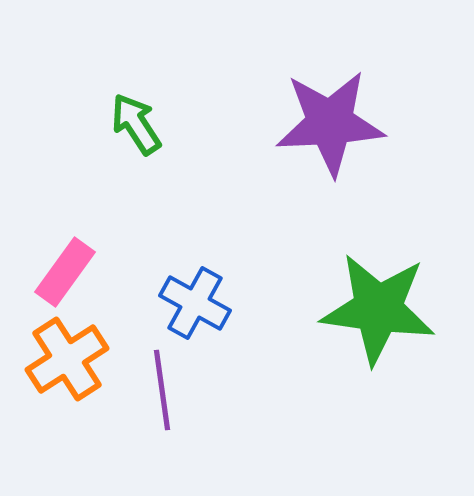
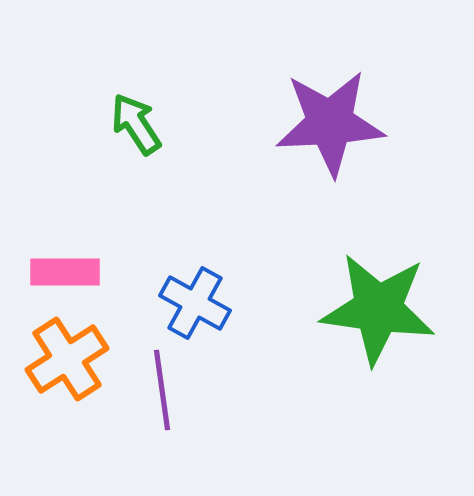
pink rectangle: rotated 54 degrees clockwise
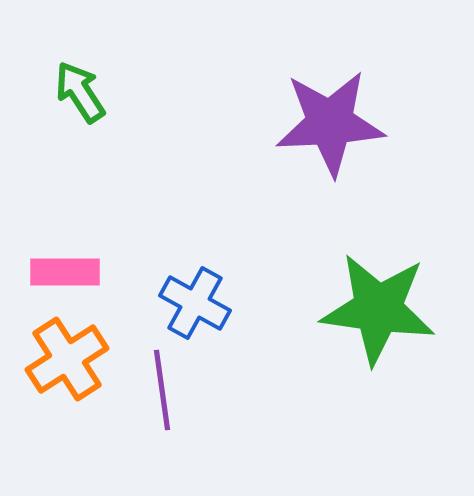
green arrow: moved 56 px left, 32 px up
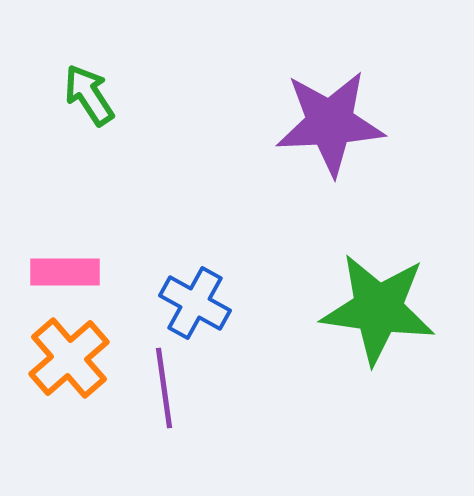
green arrow: moved 9 px right, 3 px down
orange cross: moved 2 px right, 1 px up; rotated 8 degrees counterclockwise
purple line: moved 2 px right, 2 px up
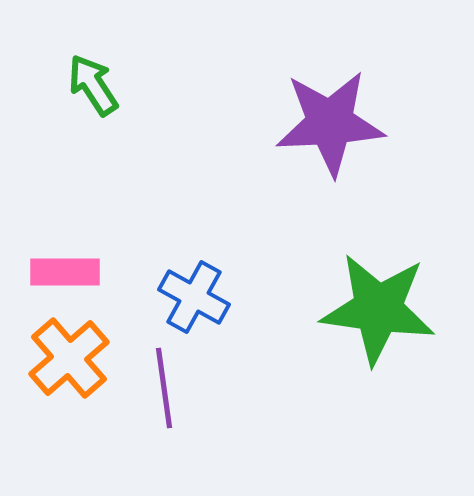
green arrow: moved 4 px right, 10 px up
blue cross: moved 1 px left, 6 px up
